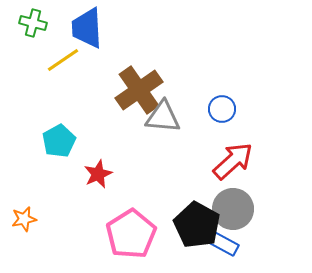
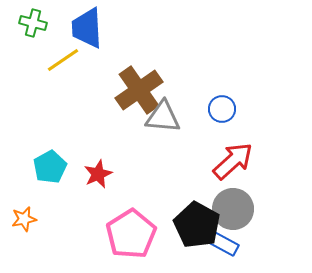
cyan pentagon: moved 9 px left, 26 px down
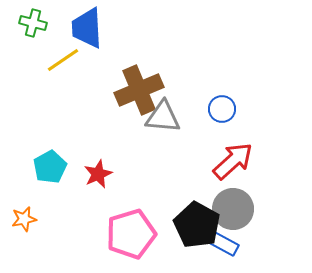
brown cross: rotated 12 degrees clockwise
pink pentagon: rotated 15 degrees clockwise
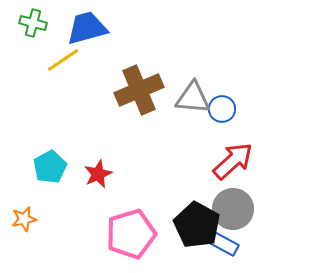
blue trapezoid: rotated 78 degrees clockwise
gray triangle: moved 30 px right, 19 px up
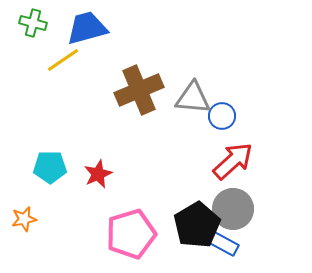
blue circle: moved 7 px down
cyan pentagon: rotated 28 degrees clockwise
black pentagon: rotated 12 degrees clockwise
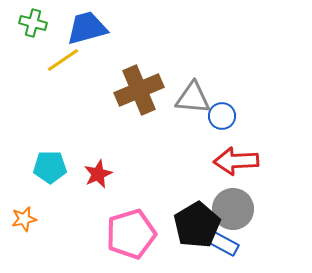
red arrow: moved 3 px right; rotated 141 degrees counterclockwise
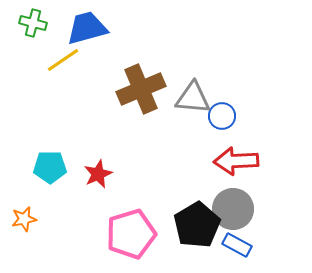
brown cross: moved 2 px right, 1 px up
blue rectangle: moved 13 px right, 1 px down
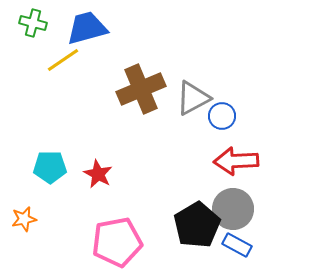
gray triangle: rotated 33 degrees counterclockwise
red star: rotated 20 degrees counterclockwise
pink pentagon: moved 14 px left, 8 px down; rotated 6 degrees clockwise
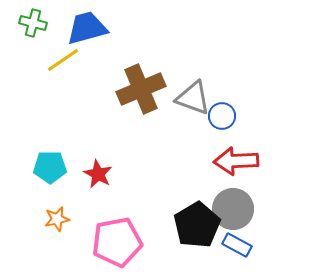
gray triangle: rotated 48 degrees clockwise
orange star: moved 33 px right
